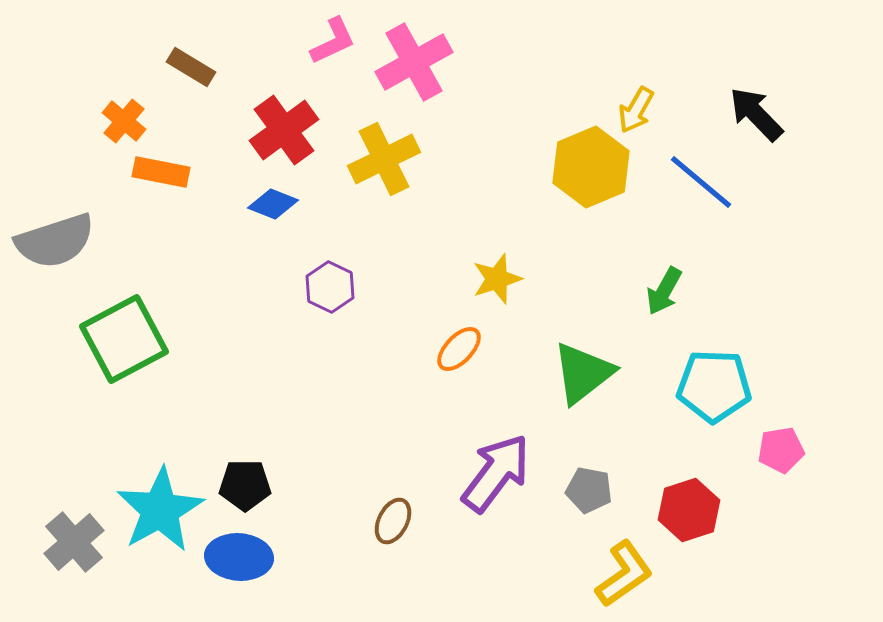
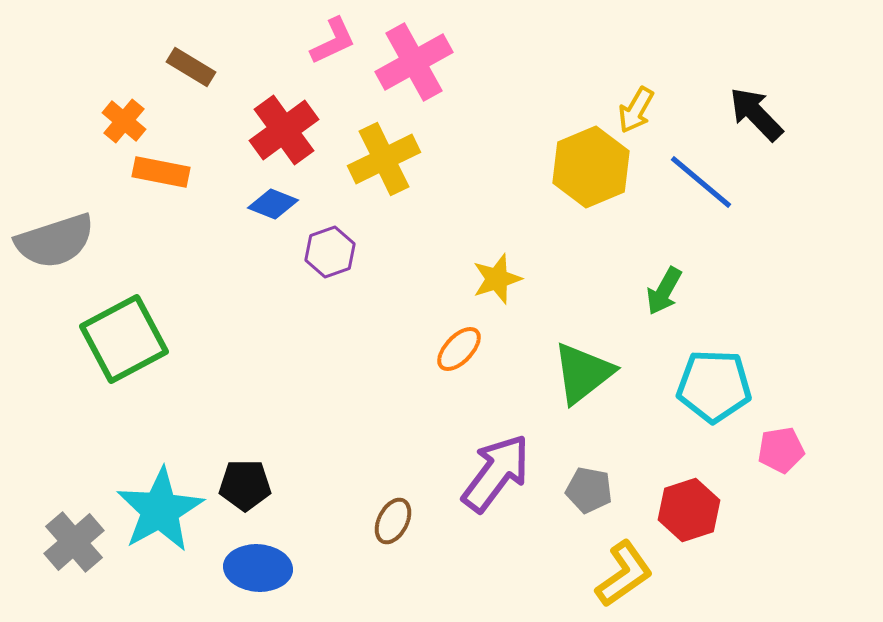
purple hexagon: moved 35 px up; rotated 15 degrees clockwise
blue ellipse: moved 19 px right, 11 px down
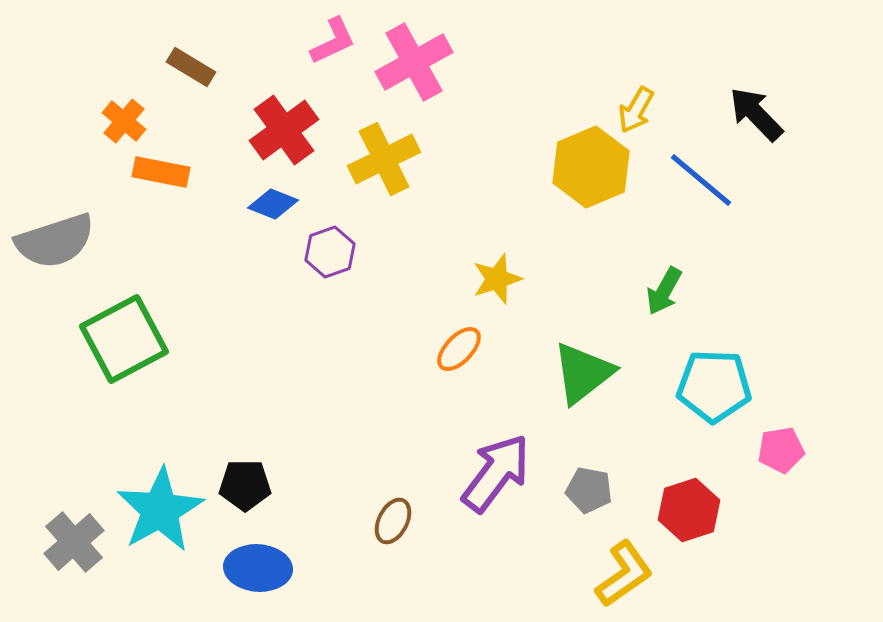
blue line: moved 2 px up
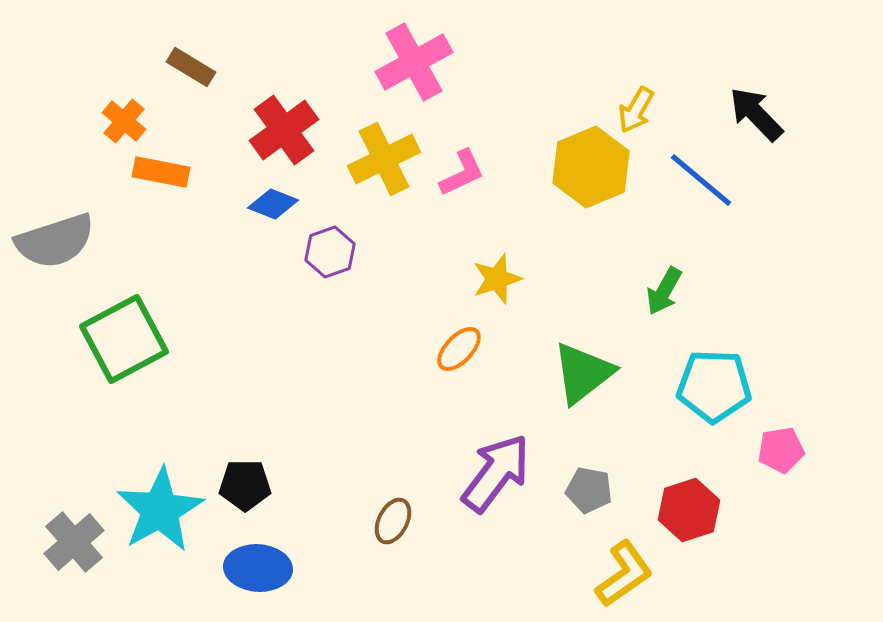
pink L-shape: moved 129 px right, 132 px down
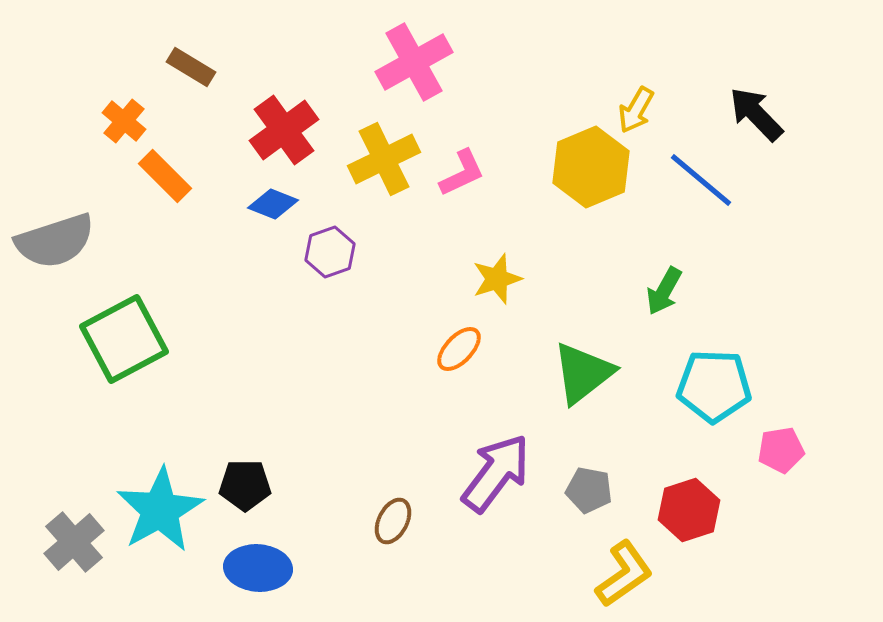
orange rectangle: moved 4 px right, 4 px down; rotated 34 degrees clockwise
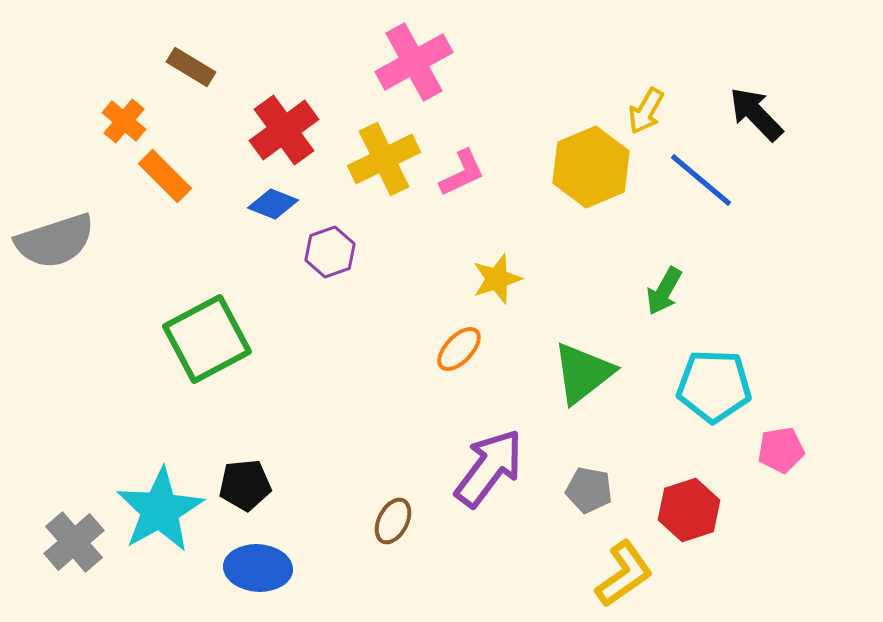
yellow arrow: moved 10 px right, 1 px down
green square: moved 83 px right
purple arrow: moved 7 px left, 5 px up
black pentagon: rotated 6 degrees counterclockwise
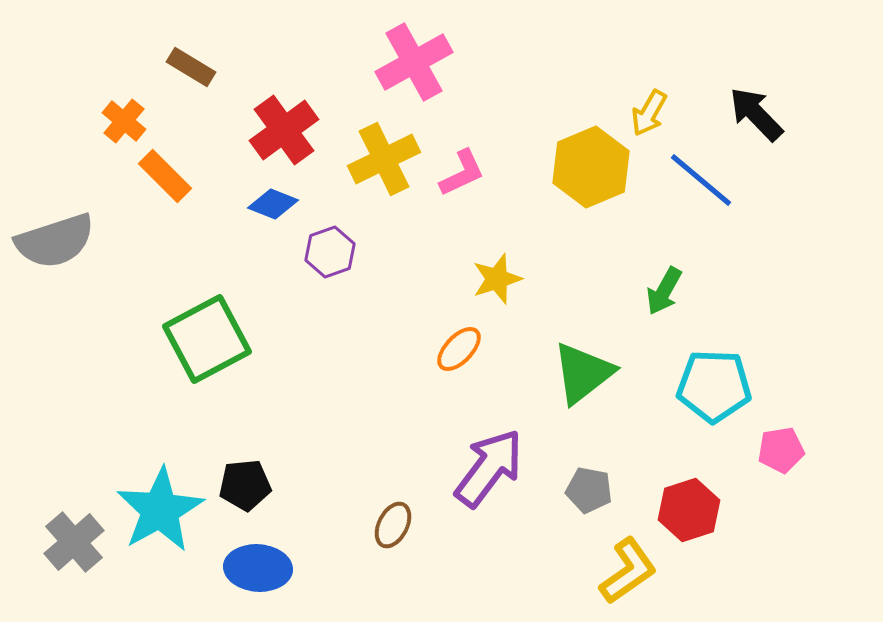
yellow arrow: moved 3 px right, 2 px down
brown ellipse: moved 4 px down
yellow L-shape: moved 4 px right, 3 px up
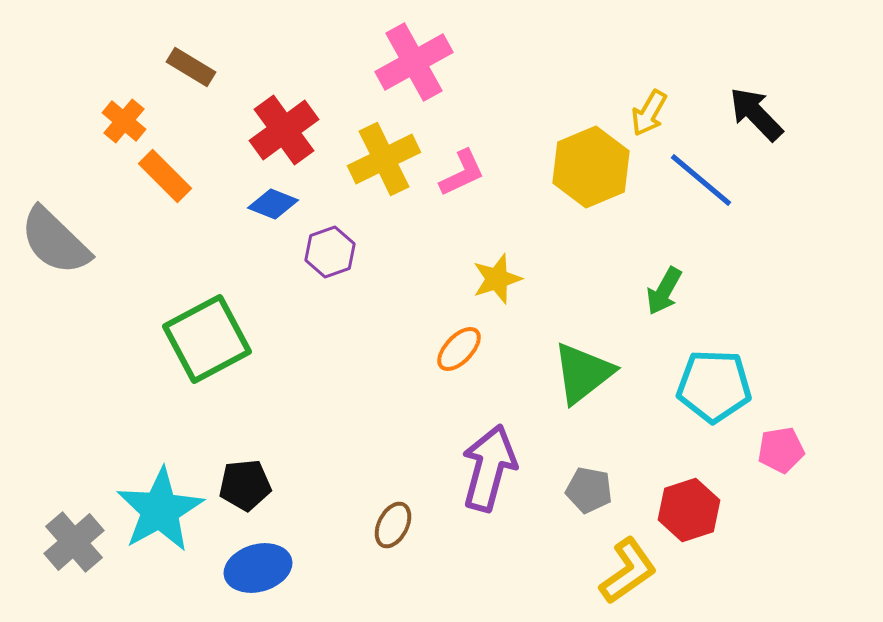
gray semicircle: rotated 62 degrees clockwise
purple arrow: rotated 22 degrees counterclockwise
blue ellipse: rotated 20 degrees counterclockwise
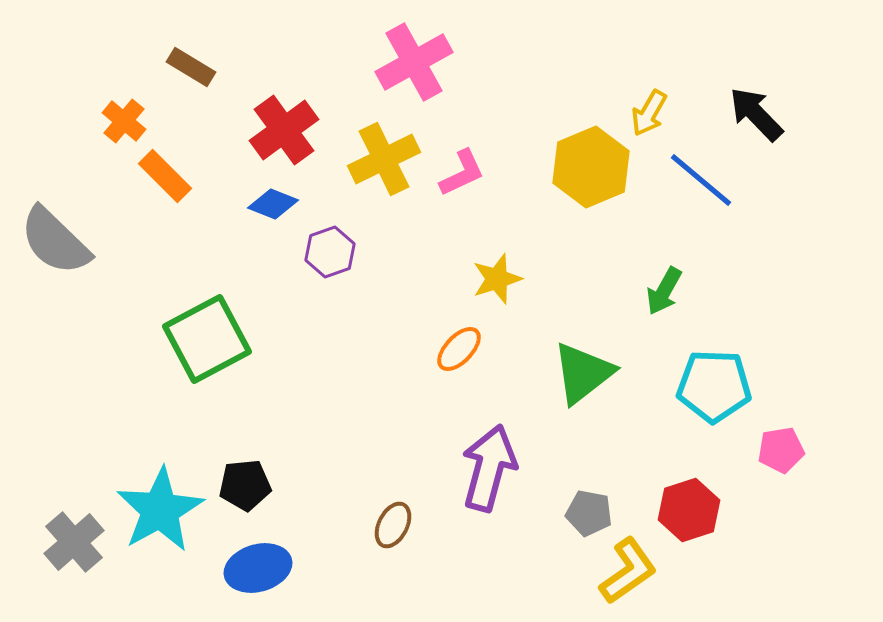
gray pentagon: moved 23 px down
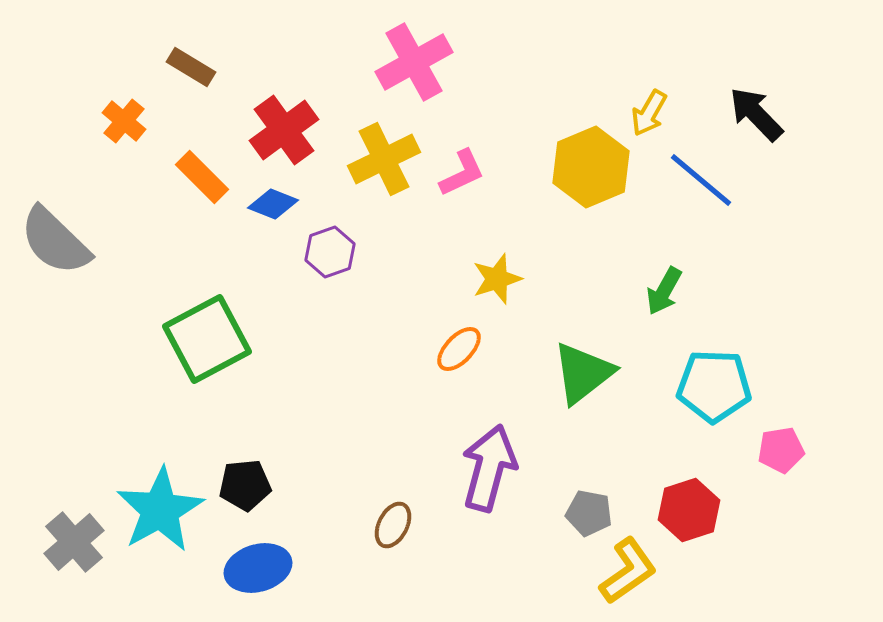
orange rectangle: moved 37 px right, 1 px down
